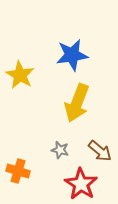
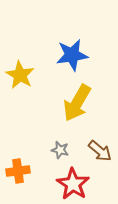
yellow arrow: rotated 9 degrees clockwise
orange cross: rotated 25 degrees counterclockwise
red star: moved 8 px left
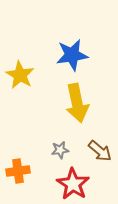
yellow arrow: rotated 42 degrees counterclockwise
gray star: rotated 24 degrees counterclockwise
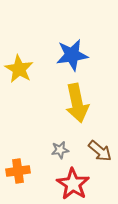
yellow star: moved 1 px left, 6 px up
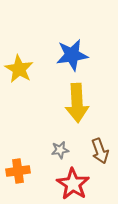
yellow arrow: rotated 9 degrees clockwise
brown arrow: rotated 30 degrees clockwise
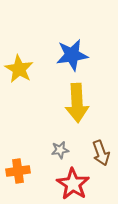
brown arrow: moved 1 px right, 2 px down
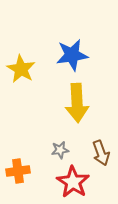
yellow star: moved 2 px right
red star: moved 2 px up
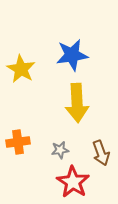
orange cross: moved 29 px up
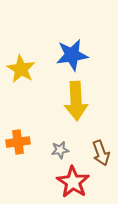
yellow arrow: moved 1 px left, 2 px up
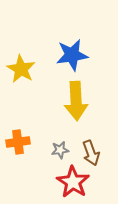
brown arrow: moved 10 px left
